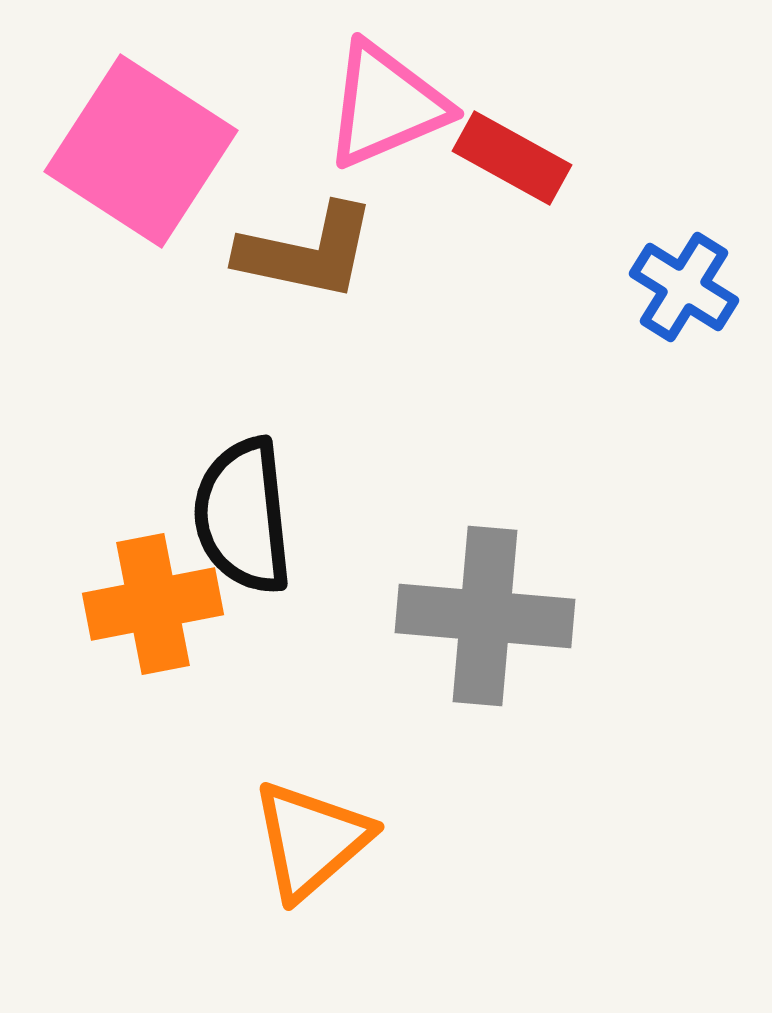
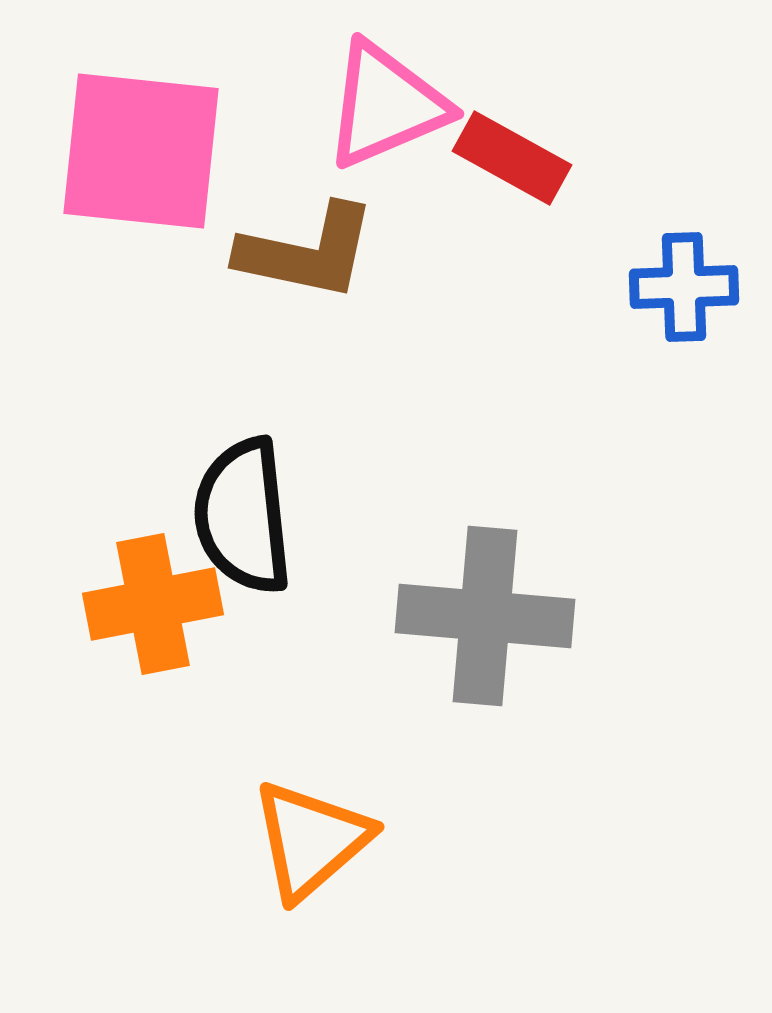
pink square: rotated 27 degrees counterclockwise
blue cross: rotated 34 degrees counterclockwise
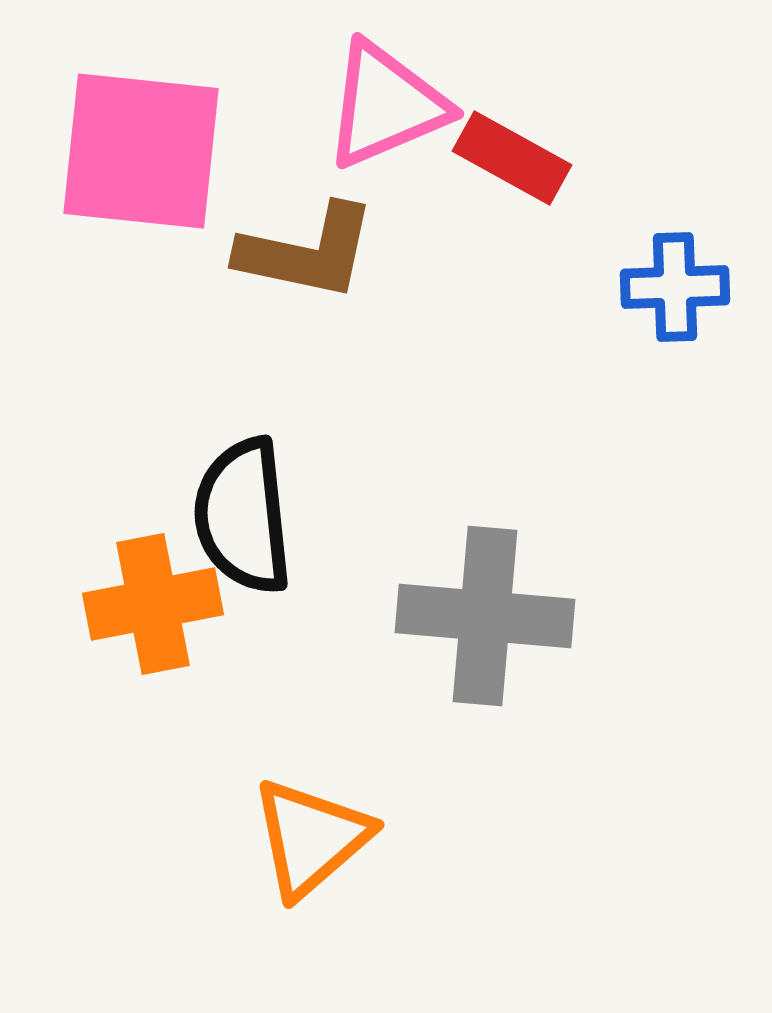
blue cross: moved 9 px left
orange triangle: moved 2 px up
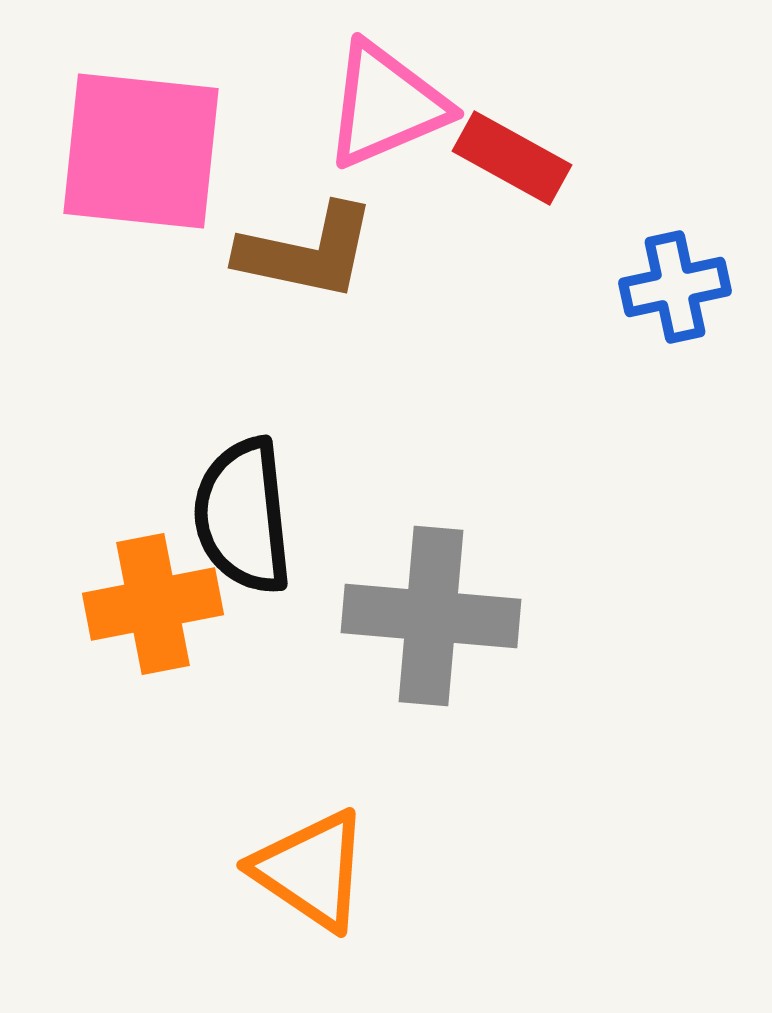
blue cross: rotated 10 degrees counterclockwise
gray cross: moved 54 px left
orange triangle: moved 32 px down; rotated 45 degrees counterclockwise
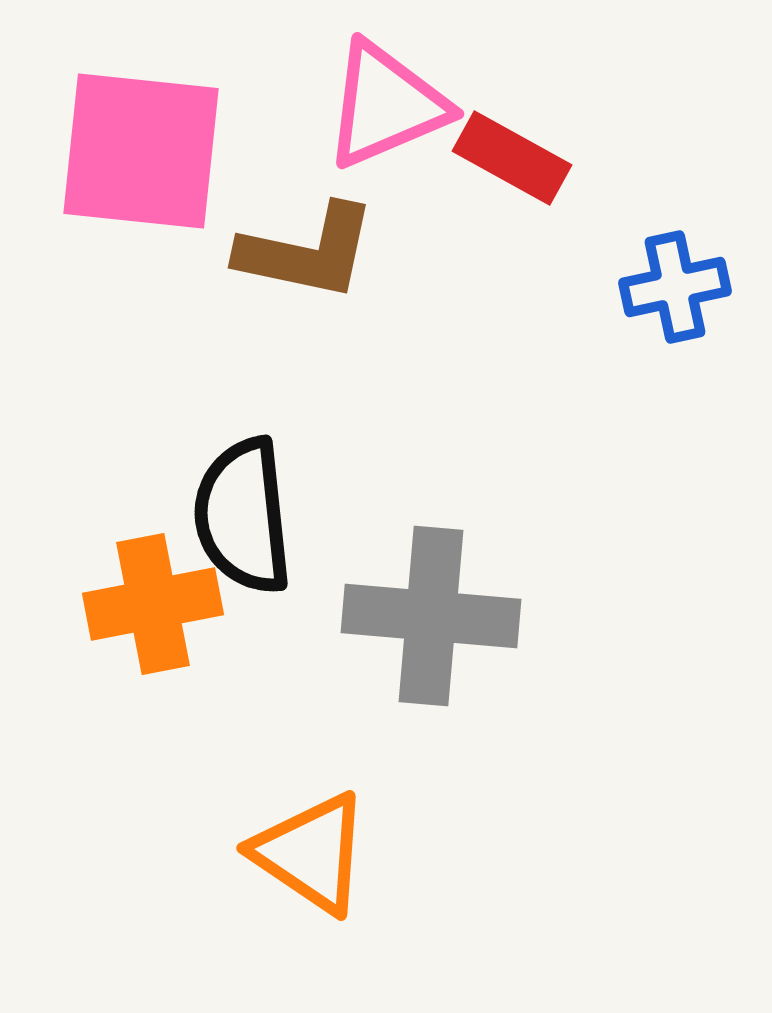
orange triangle: moved 17 px up
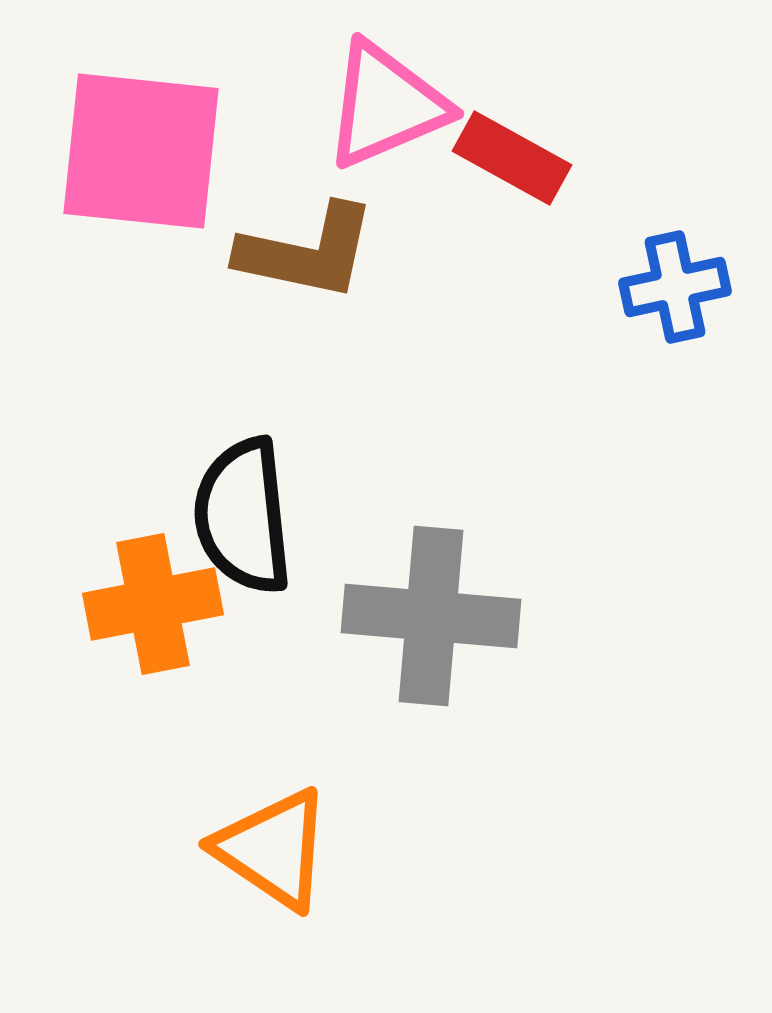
orange triangle: moved 38 px left, 4 px up
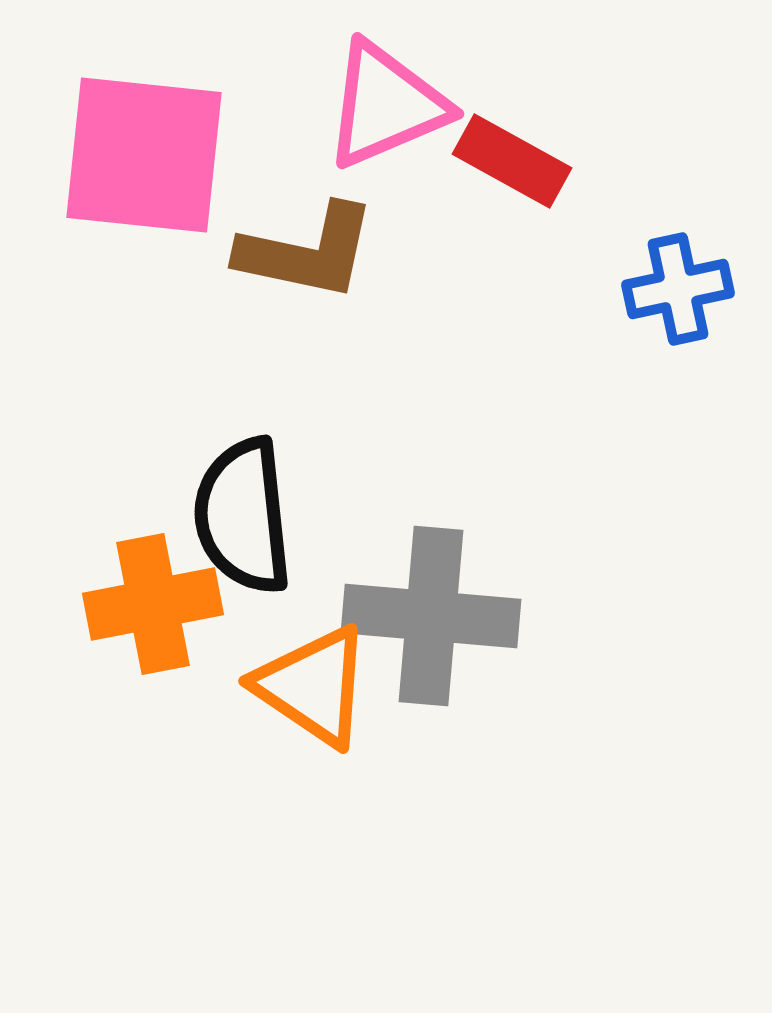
pink square: moved 3 px right, 4 px down
red rectangle: moved 3 px down
blue cross: moved 3 px right, 2 px down
orange triangle: moved 40 px right, 163 px up
